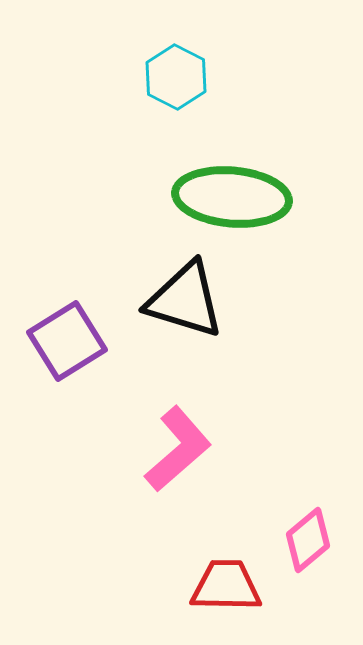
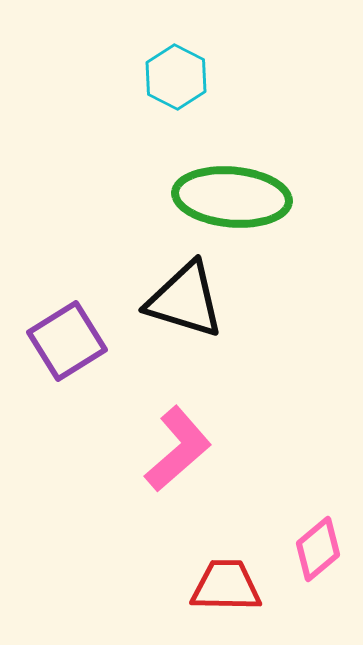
pink diamond: moved 10 px right, 9 px down
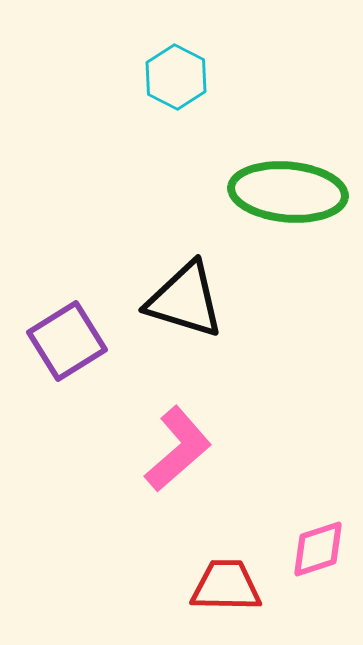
green ellipse: moved 56 px right, 5 px up
pink diamond: rotated 22 degrees clockwise
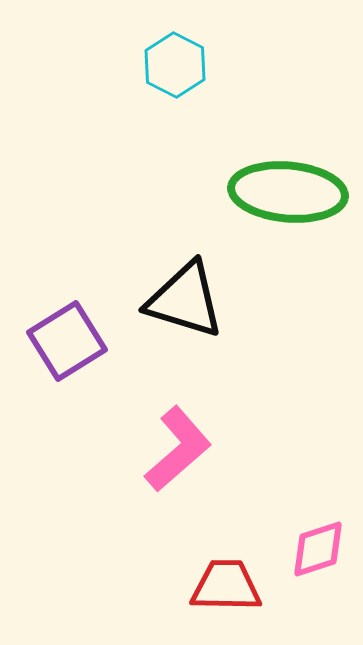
cyan hexagon: moved 1 px left, 12 px up
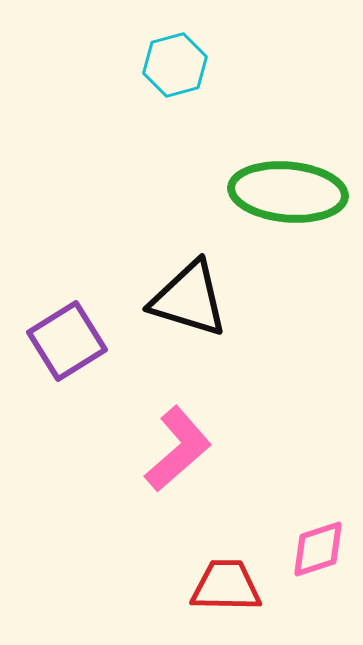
cyan hexagon: rotated 18 degrees clockwise
black triangle: moved 4 px right, 1 px up
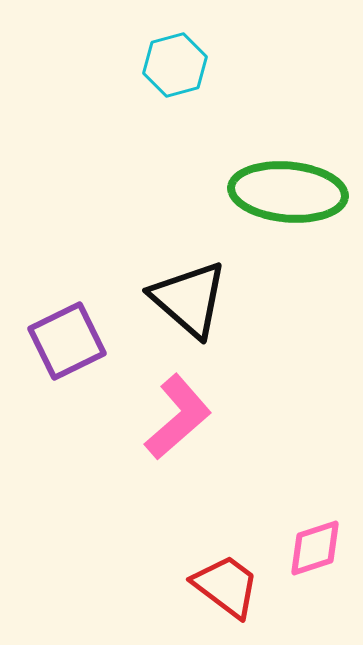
black triangle: rotated 24 degrees clockwise
purple square: rotated 6 degrees clockwise
pink L-shape: moved 32 px up
pink diamond: moved 3 px left, 1 px up
red trapezoid: rotated 36 degrees clockwise
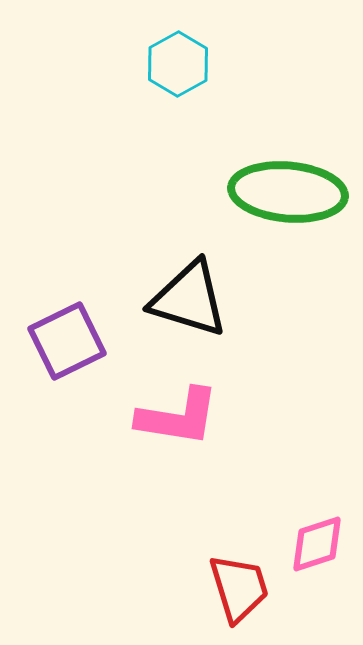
cyan hexagon: moved 3 px right, 1 px up; rotated 14 degrees counterclockwise
black triangle: rotated 24 degrees counterclockwise
pink L-shape: rotated 50 degrees clockwise
pink diamond: moved 2 px right, 4 px up
red trapezoid: moved 13 px right, 2 px down; rotated 36 degrees clockwise
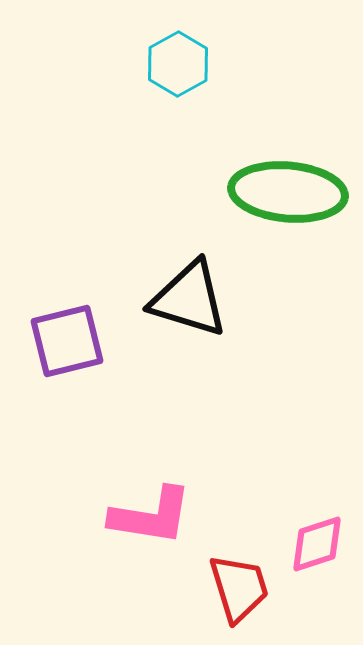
purple square: rotated 12 degrees clockwise
pink L-shape: moved 27 px left, 99 px down
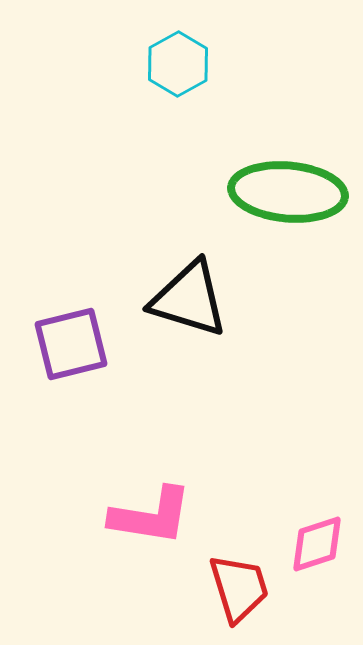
purple square: moved 4 px right, 3 px down
